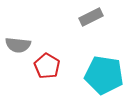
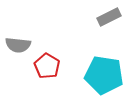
gray rectangle: moved 18 px right
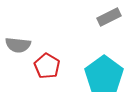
cyan pentagon: rotated 27 degrees clockwise
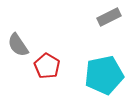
gray semicircle: rotated 50 degrees clockwise
cyan pentagon: rotated 24 degrees clockwise
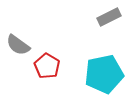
gray semicircle: rotated 20 degrees counterclockwise
cyan pentagon: moved 1 px up
